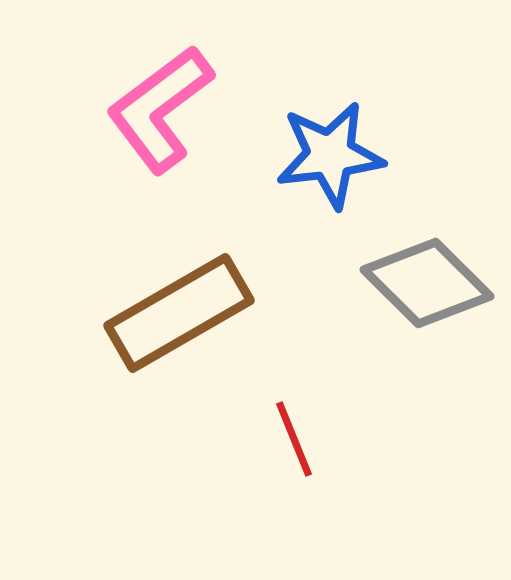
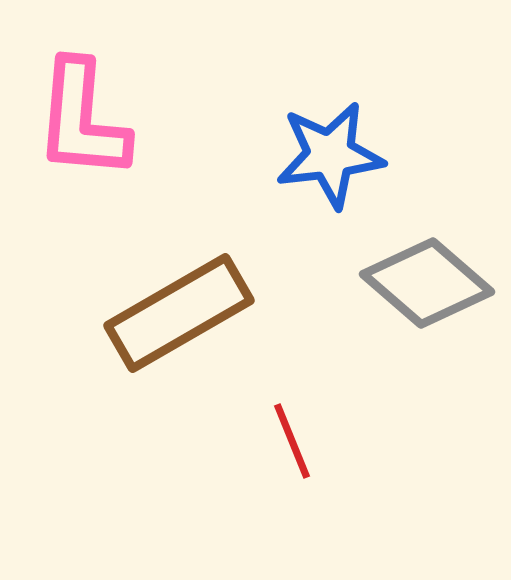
pink L-shape: moved 78 px left, 11 px down; rotated 48 degrees counterclockwise
gray diamond: rotated 4 degrees counterclockwise
red line: moved 2 px left, 2 px down
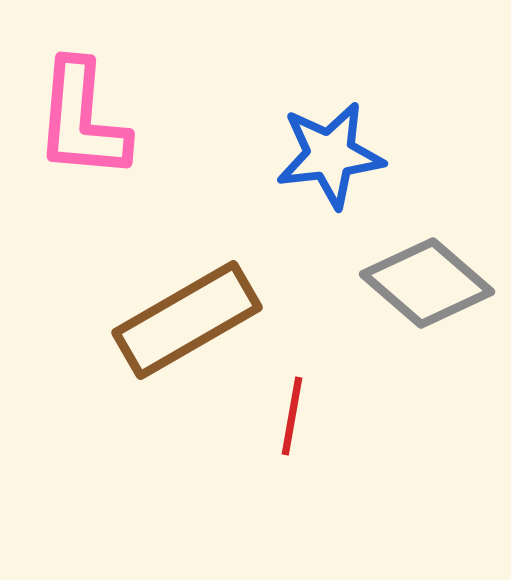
brown rectangle: moved 8 px right, 7 px down
red line: moved 25 px up; rotated 32 degrees clockwise
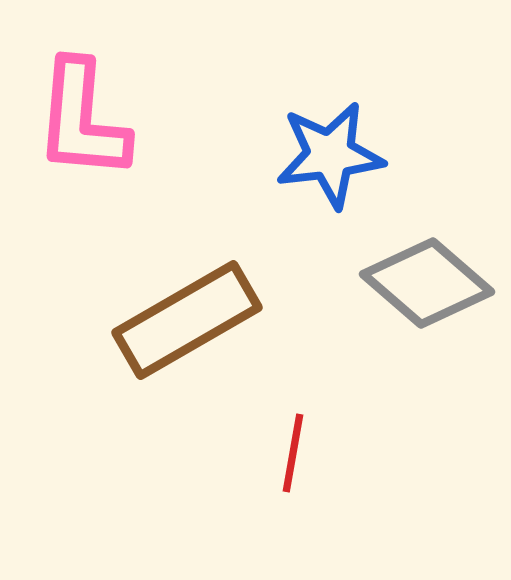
red line: moved 1 px right, 37 px down
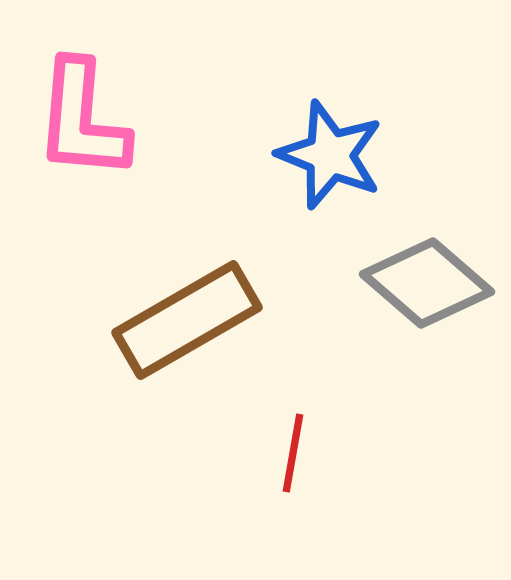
blue star: rotated 29 degrees clockwise
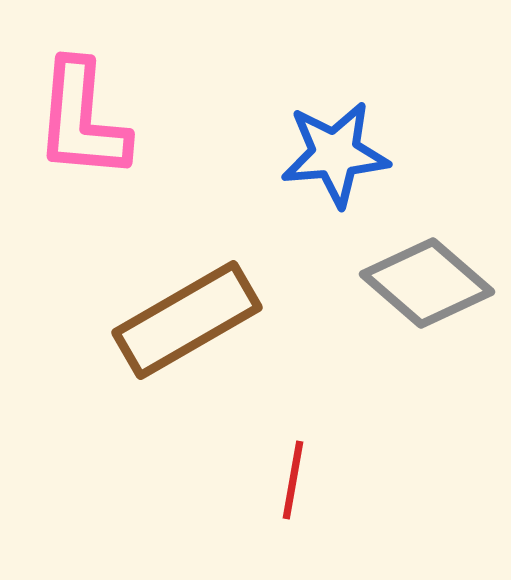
blue star: moved 5 px right, 1 px up; rotated 27 degrees counterclockwise
red line: moved 27 px down
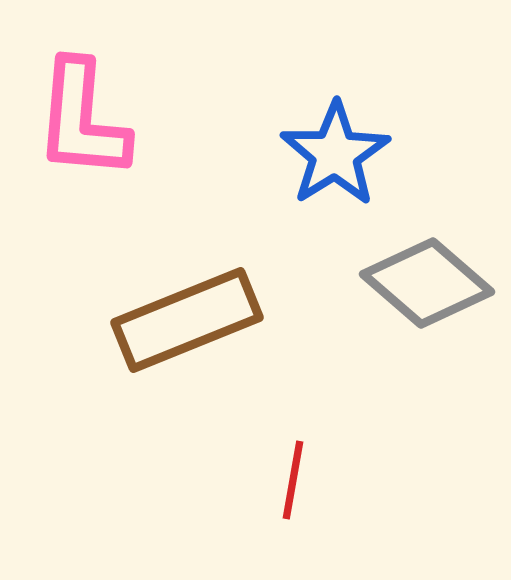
blue star: rotated 27 degrees counterclockwise
brown rectangle: rotated 8 degrees clockwise
